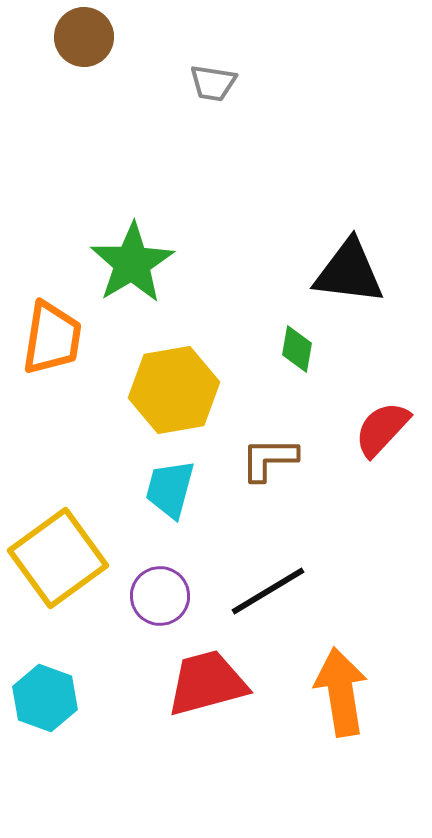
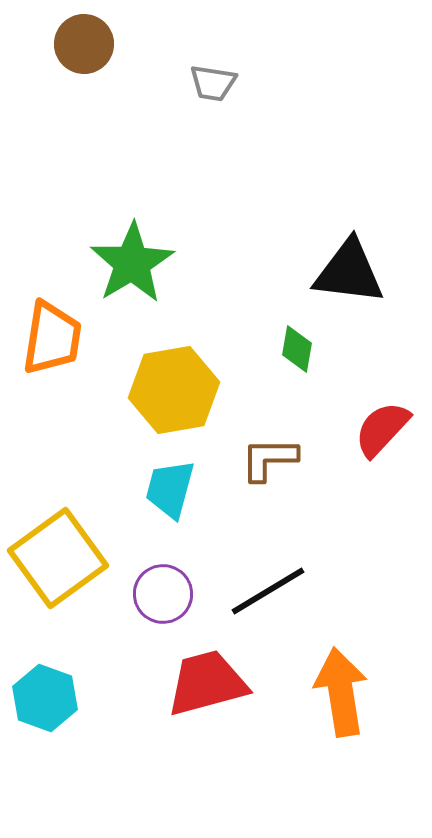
brown circle: moved 7 px down
purple circle: moved 3 px right, 2 px up
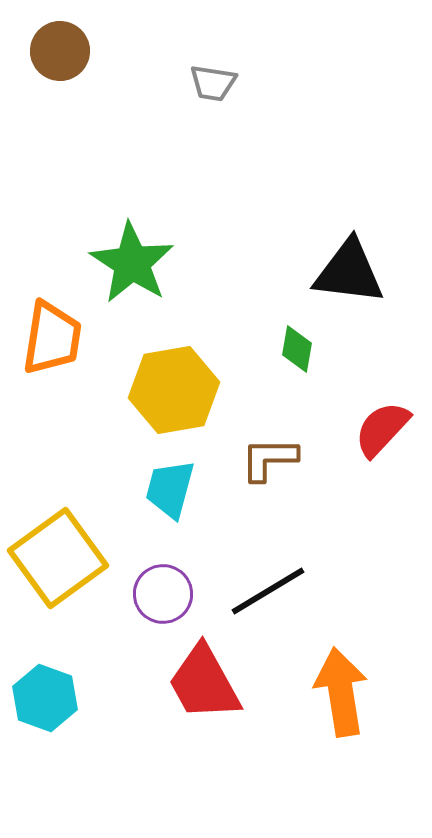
brown circle: moved 24 px left, 7 px down
green star: rotated 8 degrees counterclockwise
red trapezoid: moved 3 px left; rotated 104 degrees counterclockwise
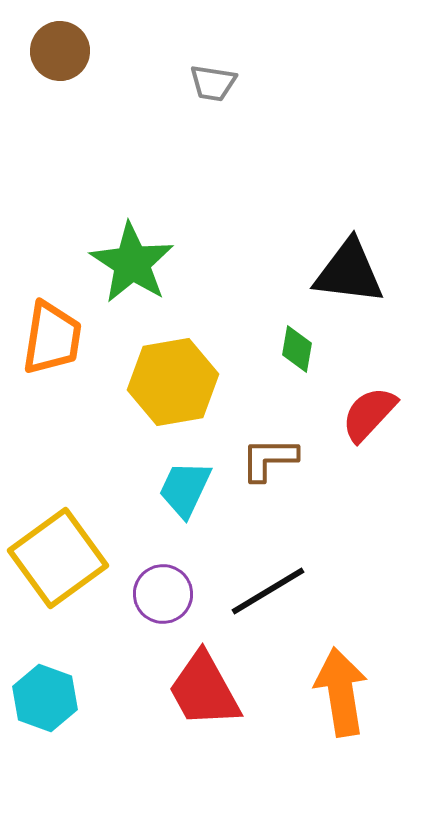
yellow hexagon: moved 1 px left, 8 px up
red semicircle: moved 13 px left, 15 px up
cyan trapezoid: moved 15 px right; rotated 10 degrees clockwise
red trapezoid: moved 7 px down
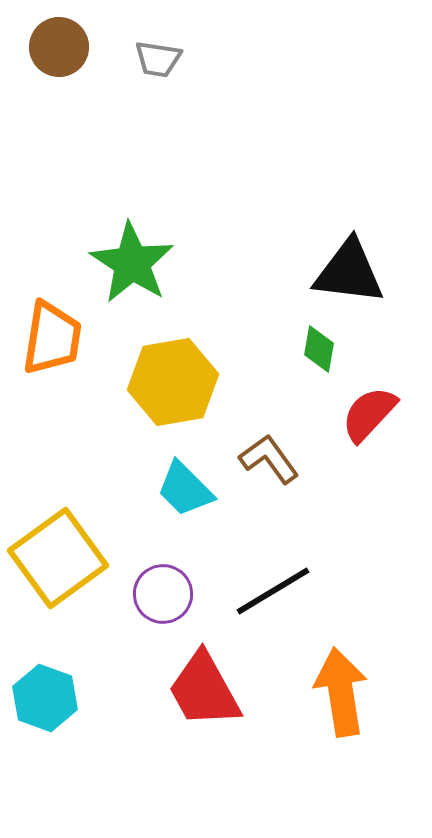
brown circle: moved 1 px left, 4 px up
gray trapezoid: moved 55 px left, 24 px up
green diamond: moved 22 px right
brown L-shape: rotated 54 degrees clockwise
cyan trapezoid: rotated 70 degrees counterclockwise
black line: moved 5 px right
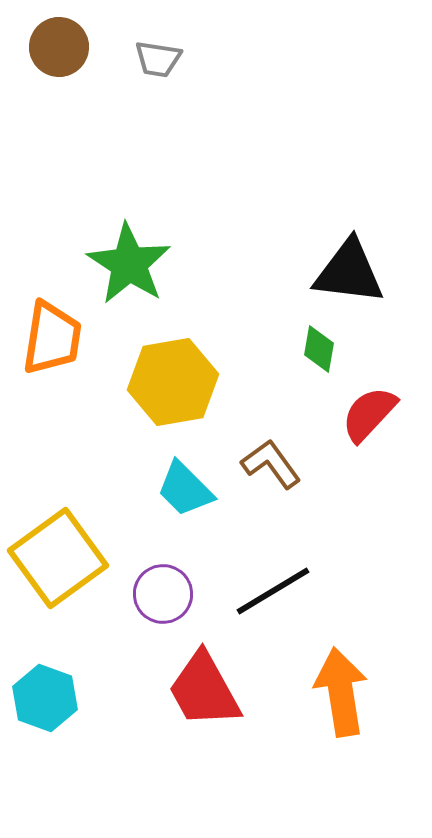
green star: moved 3 px left, 1 px down
brown L-shape: moved 2 px right, 5 px down
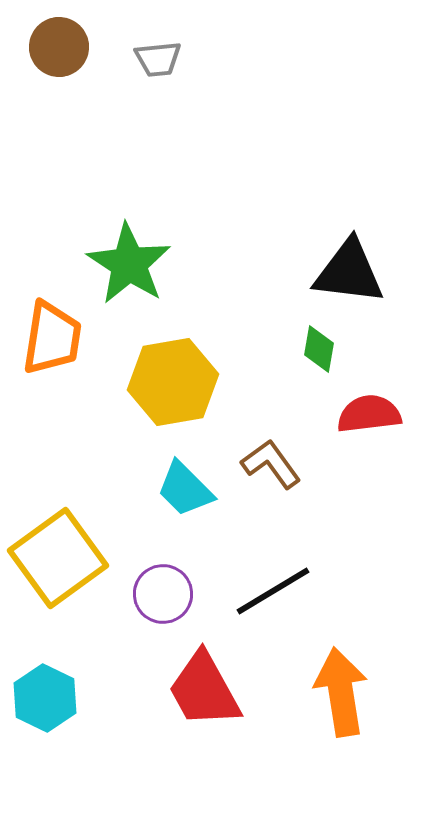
gray trapezoid: rotated 15 degrees counterclockwise
red semicircle: rotated 40 degrees clockwise
cyan hexagon: rotated 6 degrees clockwise
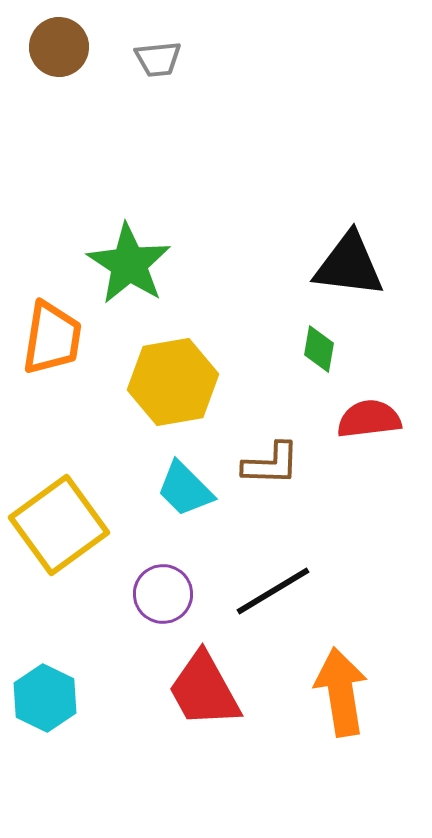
black triangle: moved 7 px up
red semicircle: moved 5 px down
brown L-shape: rotated 128 degrees clockwise
yellow square: moved 1 px right, 33 px up
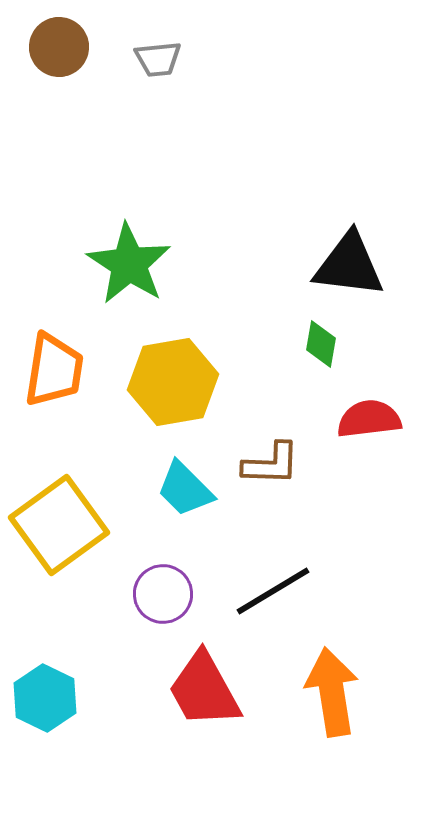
orange trapezoid: moved 2 px right, 32 px down
green diamond: moved 2 px right, 5 px up
orange arrow: moved 9 px left
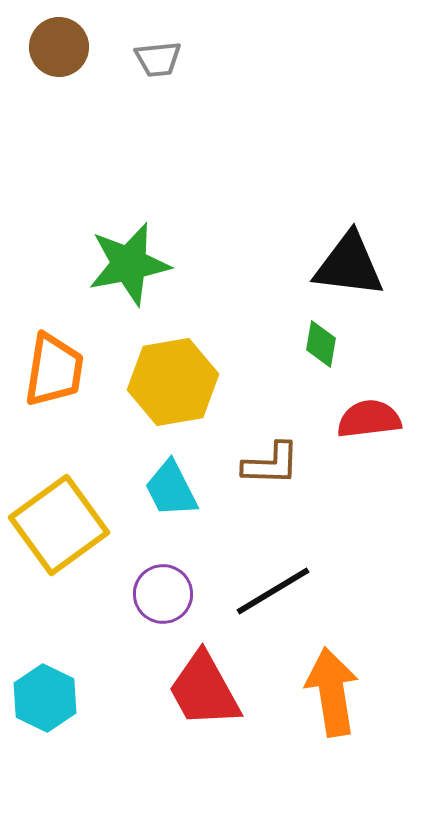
green star: rotated 28 degrees clockwise
cyan trapezoid: moved 14 px left; rotated 18 degrees clockwise
